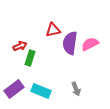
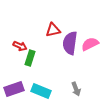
red arrow: rotated 48 degrees clockwise
purple rectangle: rotated 18 degrees clockwise
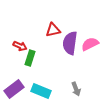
purple rectangle: rotated 18 degrees counterclockwise
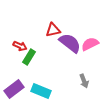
purple semicircle: rotated 120 degrees clockwise
green rectangle: moved 1 px left, 1 px up; rotated 14 degrees clockwise
gray arrow: moved 8 px right, 8 px up
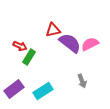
gray arrow: moved 2 px left
cyan rectangle: moved 2 px right; rotated 54 degrees counterclockwise
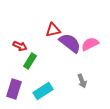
green rectangle: moved 1 px right, 4 px down
purple rectangle: rotated 36 degrees counterclockwise
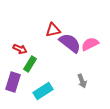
red arrow: moved 3 px down
green rectangle: moved 3 px down
purple rectangle: moved 1 px left, 7 px up
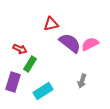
red triangle: moved 2 px left, 6 px up
gray arrow: rotated 40 degrees clockwise
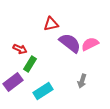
purple rectangle: rotated 36 degrees clockwise
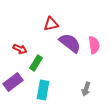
pink semicircle: moved 4 px right, 1 px down; rotated 108 degrees clockwise
green rectangle: moved 6 px right, 1 px up
gray arrow: moved 4 px right, 8 px down
cyan rectangle: moved 1 px up; rotated 48 degrees counterclockwise
